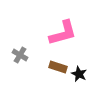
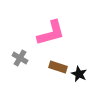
pink L-shape: moved 12 px left
gray cross: moved 3 px down
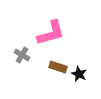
gray cross: moved 2 px right, 3 px up
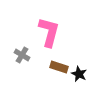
pink L-shape: moved 2 px left, 1 px up; rotated 60 degrees counterclockwise
brown rectangle: moved 1 px right
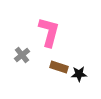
gray cross: rotated 21 degrees clockwise
black star: rotated 28 degrees counterclockwise
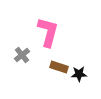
pink L-shape: moved 1 px left
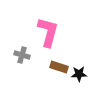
gray cross: rotated 35 degrees counterclockwise
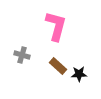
pink L-shape: moved 8 px right, 6 px up
brown rectangle: moved 1 px left, 1 px up; rotated 24 degrees clockwise
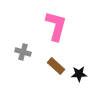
gray cross: moved 1 px right, 3 px up
brown rectangle: moved 2 px left
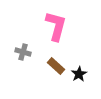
black star: rotated 28 degrees counterclockwise
